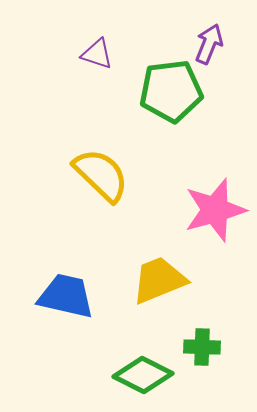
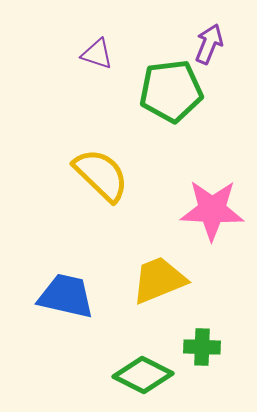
pink star: moved 3 px left; rotated 18 degrees clockwise
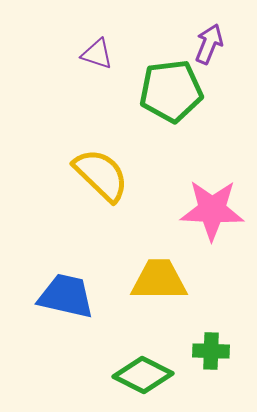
yellow trapezoid: rotated 22 degrees clockwise
green cross: moved 9 px right, 4 px down
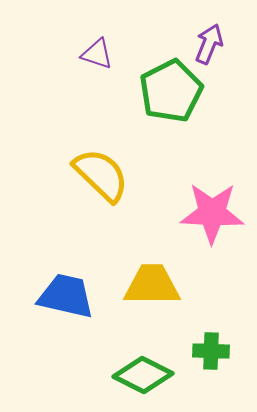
green pentagon: rotated 20 degrees counterclockwise
pink star: moved 3 px down
yellow trapezoid: moved 7 px left, 5 px down
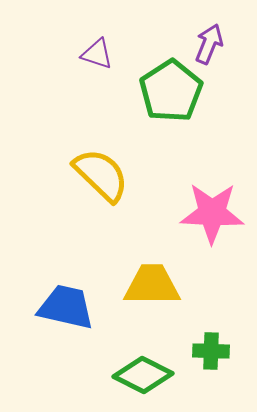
green pentagon: rotated 6 degrees counterclockwise
blue trapezoid: moved 11 px down
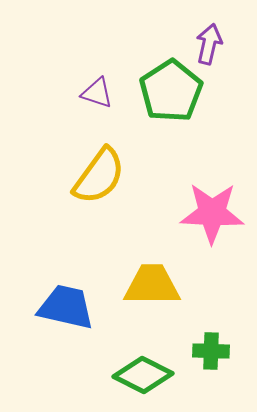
purple arrow: rotated 9 degrees counterclockwise
purple triangle: moved 39 px down
yellow semicircle: moved 2 px left, 1 px down; rotated 82 degrees clockwise
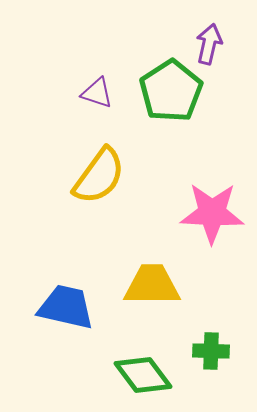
green diamond: rotated 26 degrees clockwise
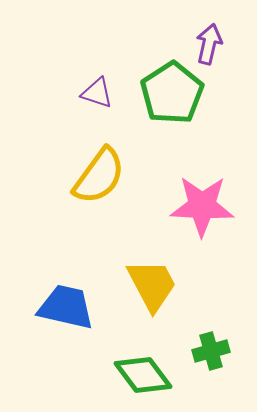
green pentagon: moved 1 px right, 2 px down
pink star: moved 10 px left, 7 px up
yellow trapezoid: rotated 62 degrees clockwise
green cross: rotated 18 degrees counterclockwise
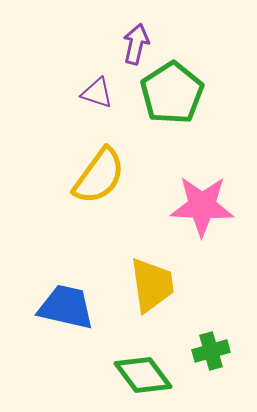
purple arrow: moved 73 px left
yellow trapezoid: rotated 20 degrees clockwise
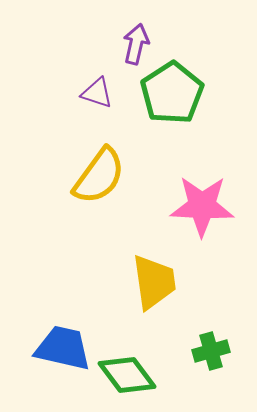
yellow trapezoid: moved 2 px right, 3 px up
blue trapezoid: moved 3 px left, 41 px down
green diamond: moved 16 px left
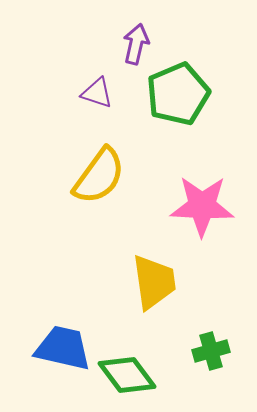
green pentagon: moved 6 px right, 1 px down; rotated 10 degrees clockwise
